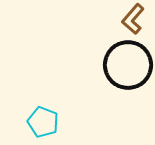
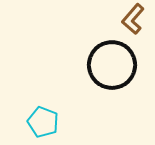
black circle: moved 16 px left
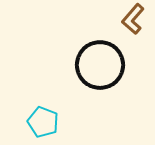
black circle: moved 12 px left
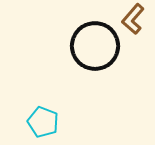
black circle: moved 5 px left, 19 px up
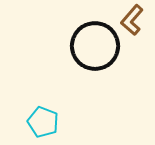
brown L-shape: moved 1 px left, 1 px down
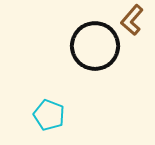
cyan pentagon: moved 6 px right, 7 px up
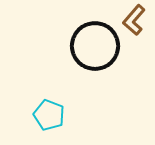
brown L-shape: moved 2 px right
